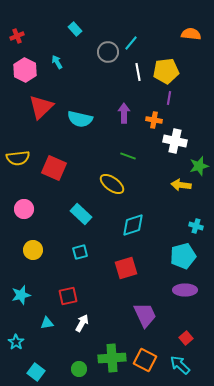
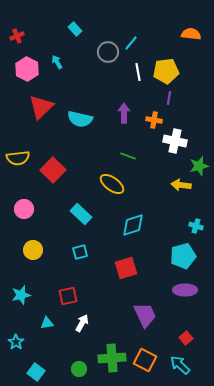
pink hexagon at (25, 70): moved 2 px right, 1 px up
red square at (54, 168): moved 1 px left, 2 px down; rotated 20 degrees clockwise
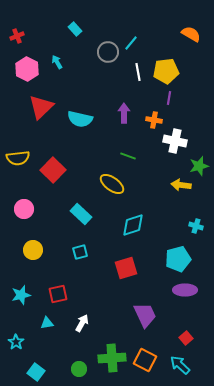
orange semicircle at (191, 34): rotated 24 degrees clockwise
cyan pentagon at (183, 256): moved 5 px left, 3 px down
red square at (68, 296): moved 10 px left, 2 px up
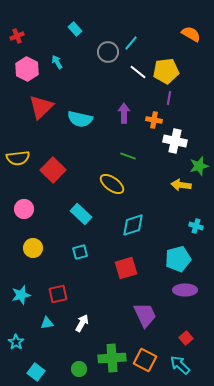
white line at (138, 72): rotated 42 degrees counterclockwise
yellow circle at (33, 250): moved 2 px up
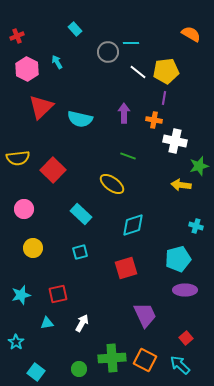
cyan line at (131, 43): rotated 49 degrees clockwise
purple line at (169, 98): moved 5 px left
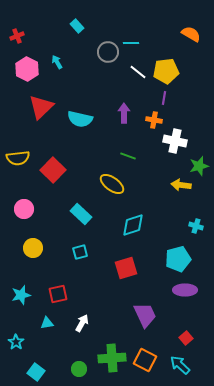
cyan rectangle at (75, 29): moved 2 px right, 3 px up
